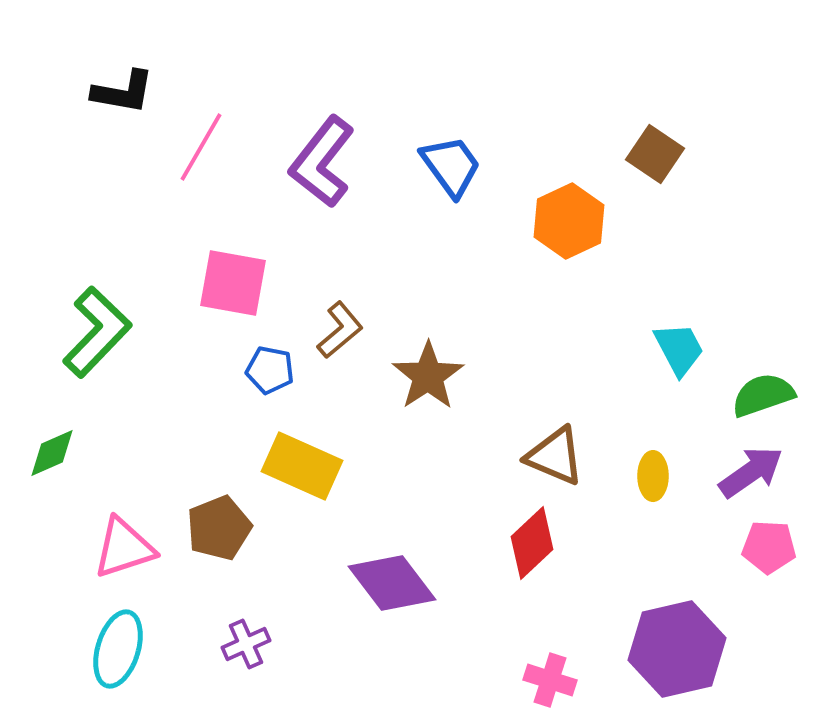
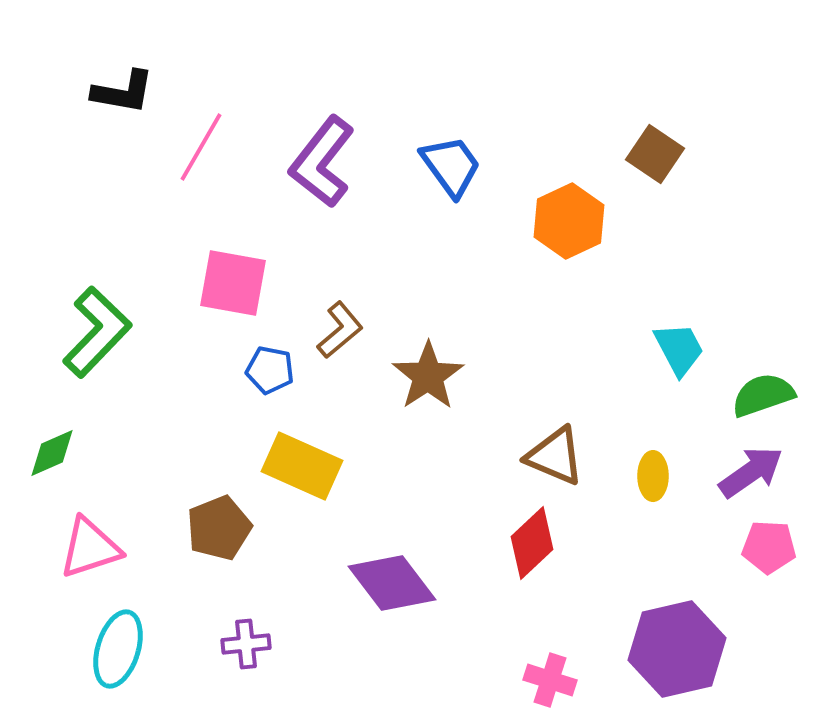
pink triangle: moved 34 px left
purple cross: rotated 18 degrees clockwise
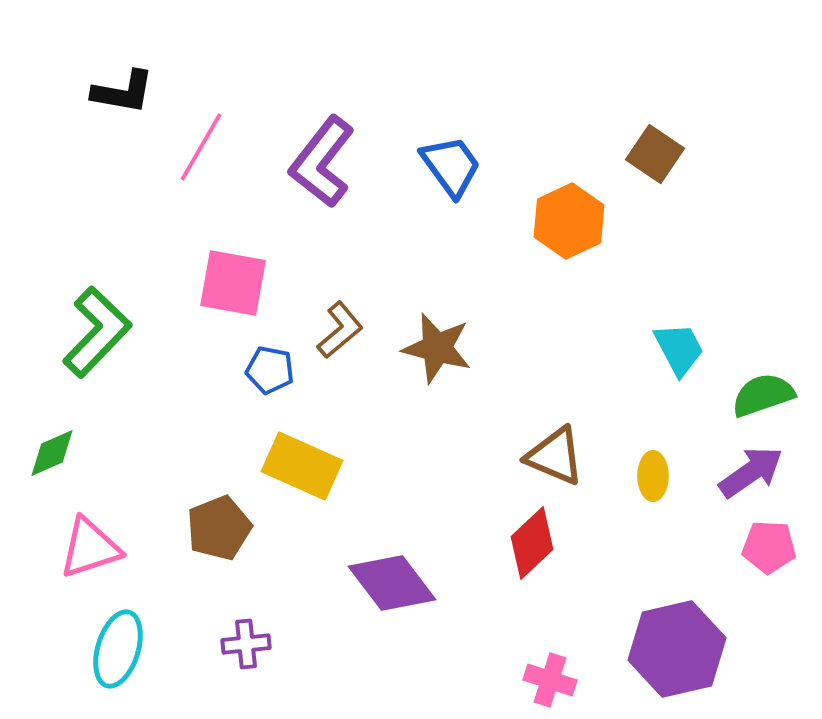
brown star: moved 9 px right, 28 px up; rotated 24 degrees counterclockwise
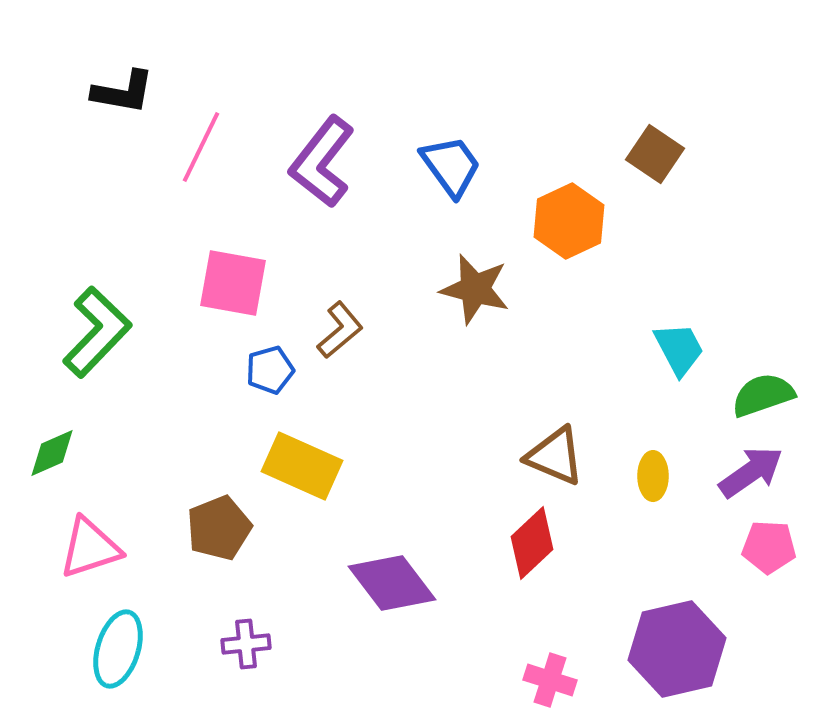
pink line: rotated 4 degrees counterclockwise
brown star: moved 38 px right, 59 px up
blue pentagon: rotated 27 degrees counterclockwise
